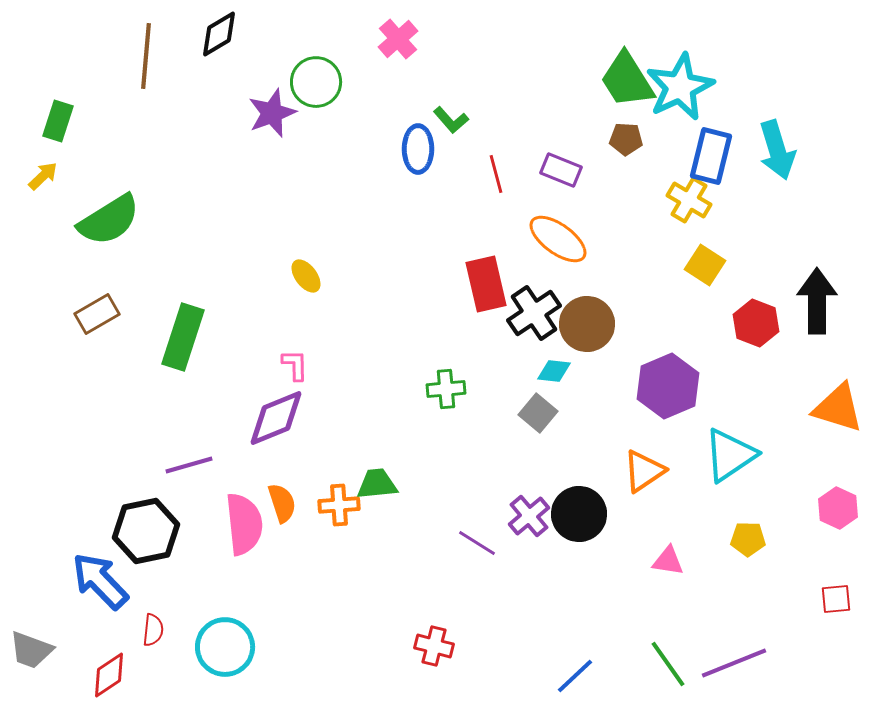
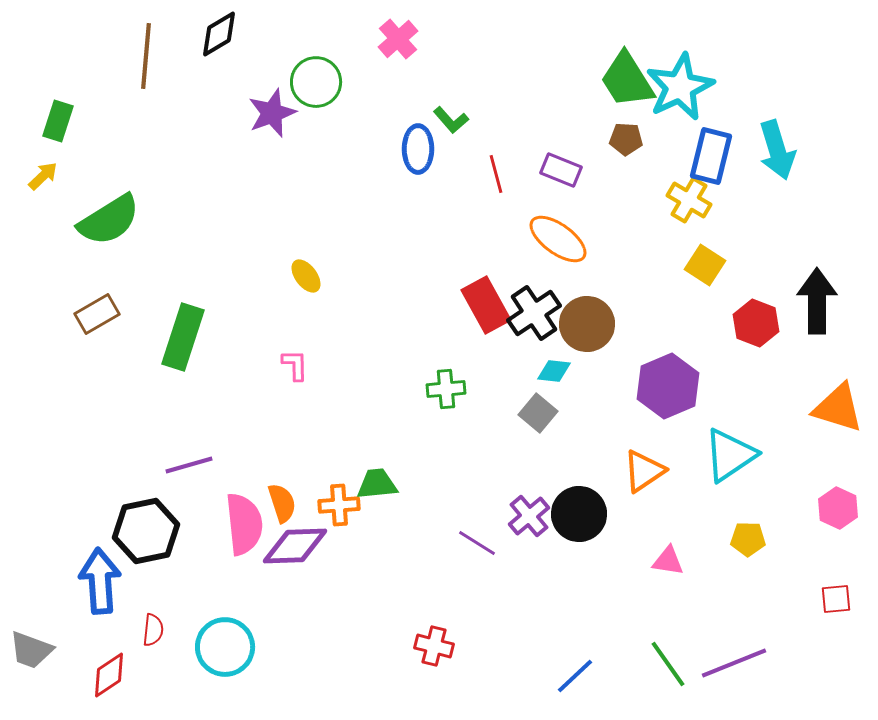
red rectangle at (486, 284): moved 21 px down; rotated 16 degrees counterclockwise
purple diamond at (276, 418): moved 19 px right, 128 px down; rotated 20 degrees clockwise
blue arrow at (100, 581): rotated 40 degrees clockwise
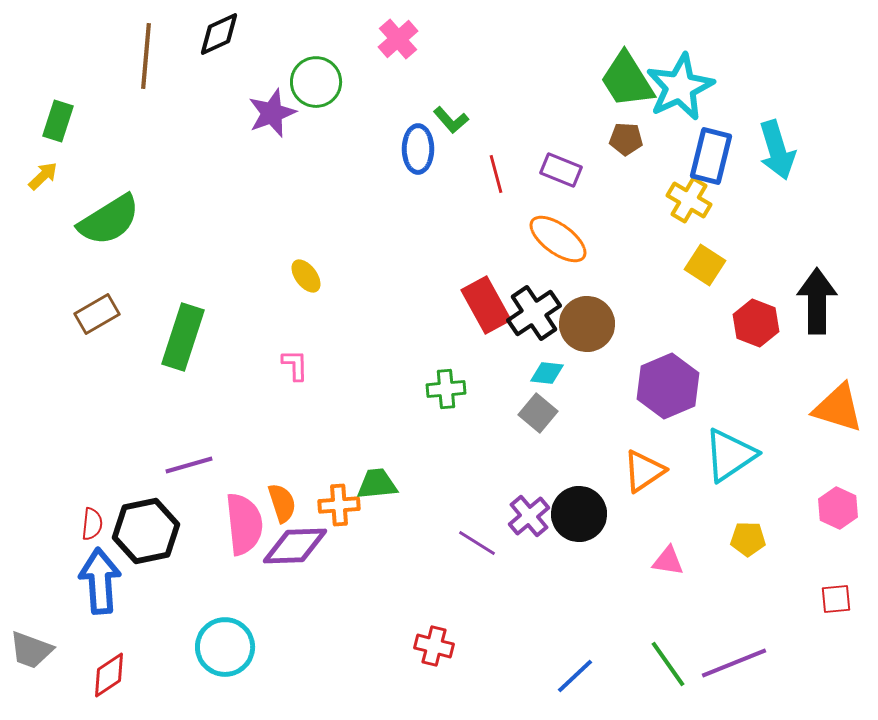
black diamond at (219, 34): rotated 6 degrees clockwise
cyan diamond at (554, 371): moved 7 px left, 2 px down
red semicircle at (153, 630): moved 61 px left, 106 px up
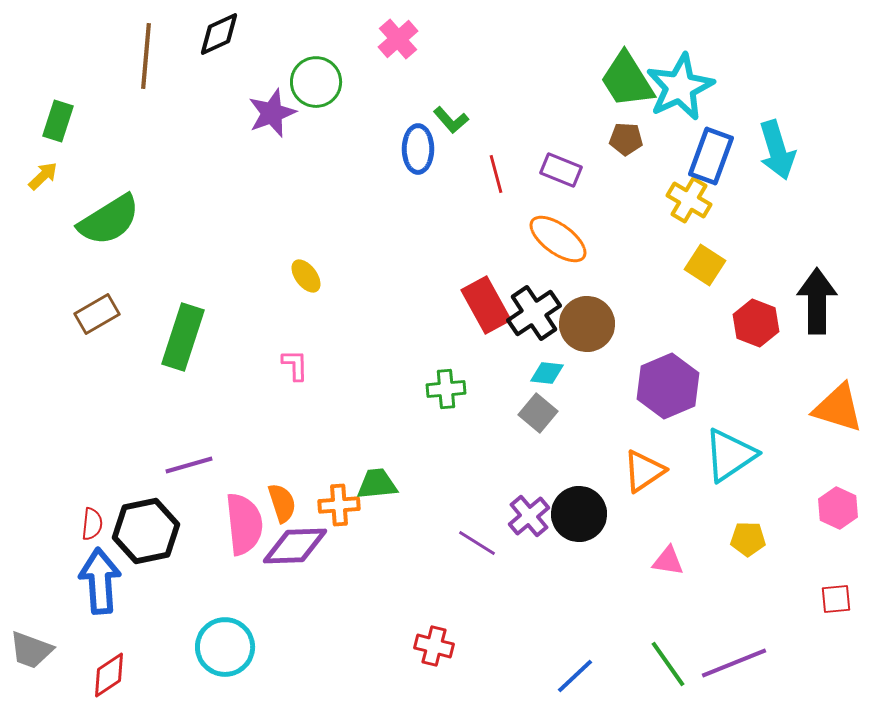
blue rectangle at (711, 156): rotated 6 degrees clockwise
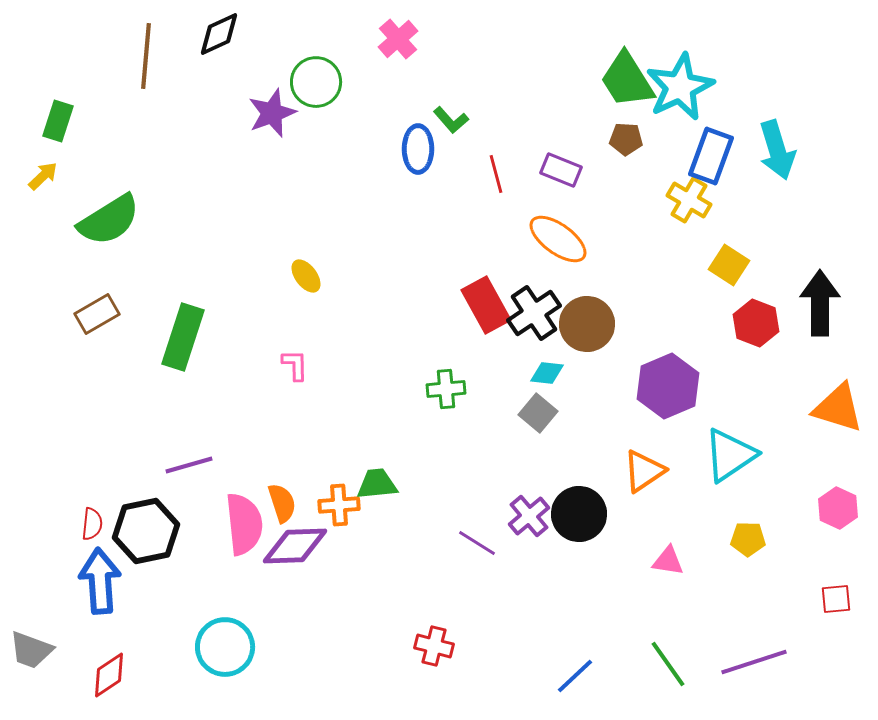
yellow square at (705, 265): moved 24 px right
black arrow at (817, 301): moved 3 px right, 2 px down
purple line at (734, 663): moved 20 px right, 1 px up; rotated 4 degrees clockwise
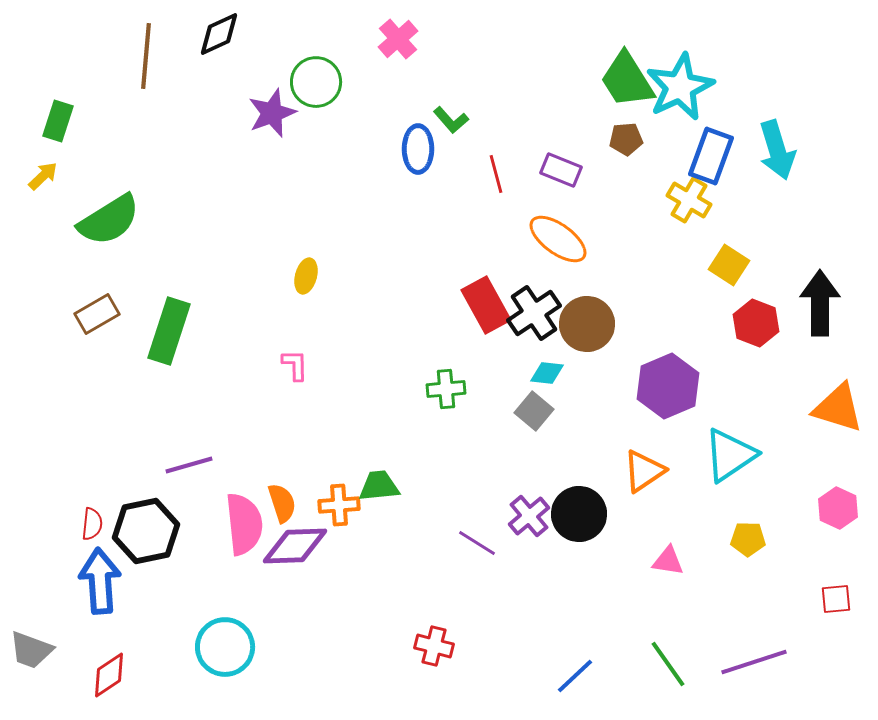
brown pentagon at (626, 139): rotated 8 degrees counterclockwise
yellow ellipse at (306, 276): rotated 52 degrees clockwise
green rectangle at (183, 337): moved 14 px left, 6 px up
gray square at (538, 413): moved 4 px left, 2 px up
green trapezoid at (377, 484): moved 2 px right, 2 px down
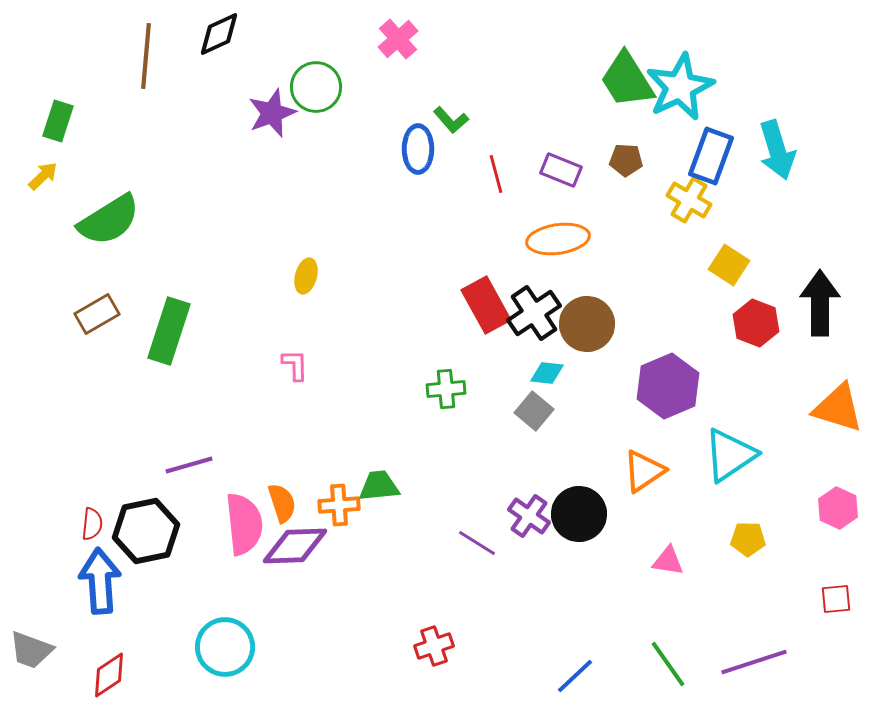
green circle at (316, 82): moved 5 px down
brown pentagon at (626, 139): moved 21 px down; rotated 8 degrees clockwise
orange ellipse at (558, 239): rotated 44 degrees counterclockwise
purple cross at (529, 516): rotated 15 degrees counterclockwise
red cross at (434, 646): rotated 33 degrees counterclockwise
